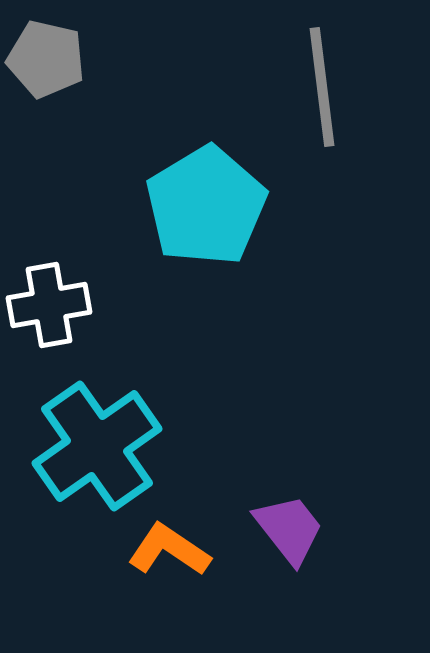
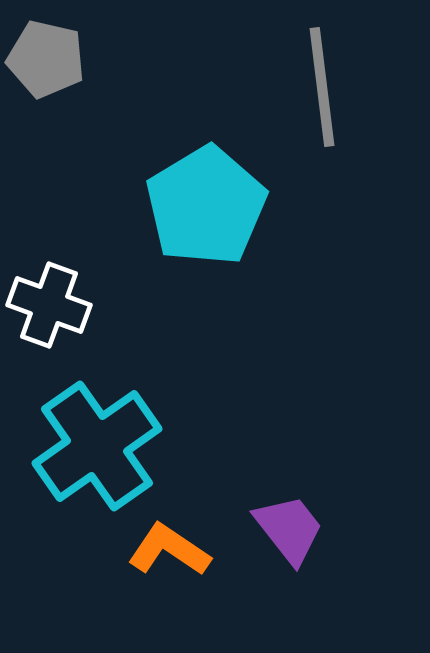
white cross: rotated 30 degrees clockwise
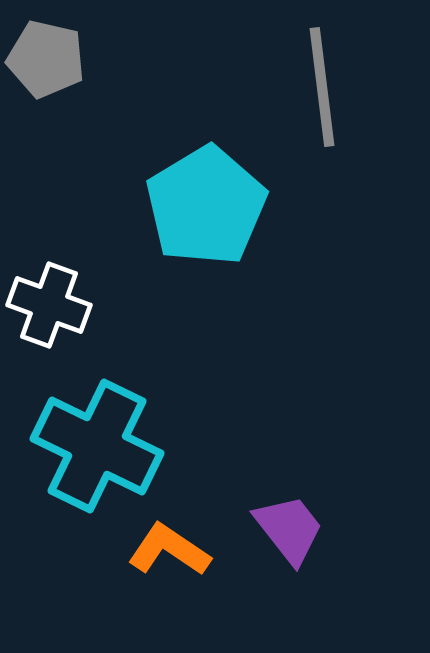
cyan cross: rotated 29 degrees counterclockwise
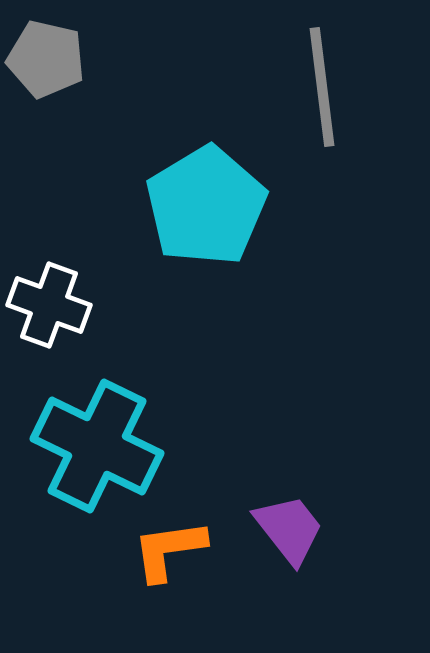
orange L-shape: rotated 42 degrees counterclockwise
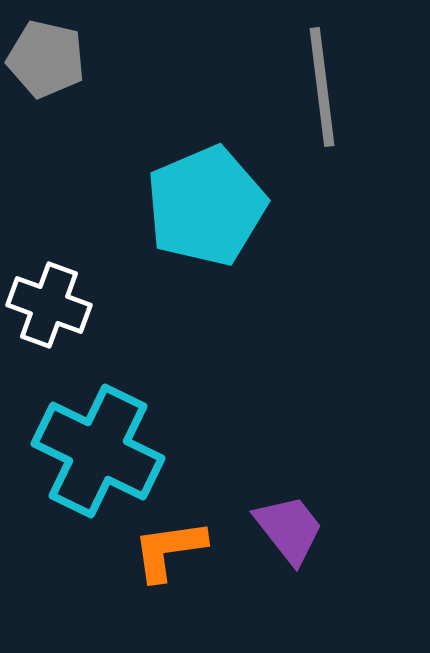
cyan pentagon: rotated 8 degrees clockwise
cyan cross: moved 1 px right, 5 px down
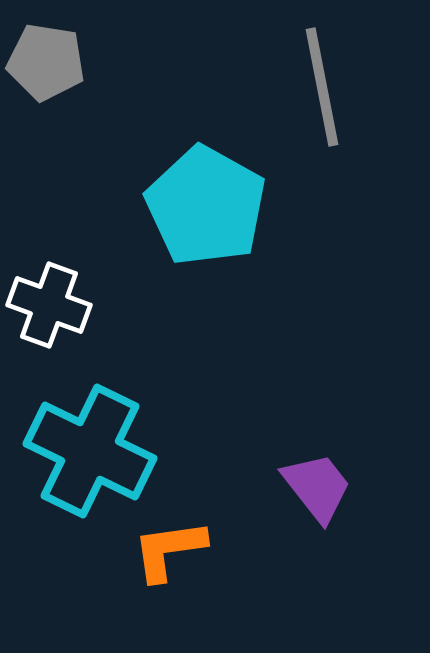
gray pentagon: moved 3 px down; rotated 4 degrees counterclockwise
gray line: rotated 4 degrees counterclockwise
cyan pentagon: rotated 20 degrees counterclockwise
cyan cross: moved 8 px left
purple trapezoid: moved 28 px right, 42 px up
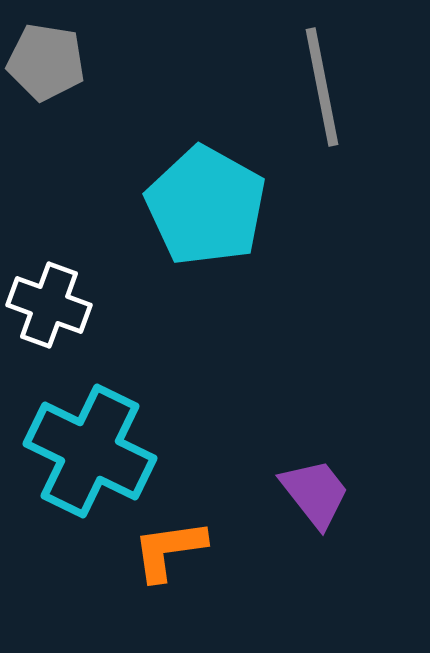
purple trapezoid: moved 2 px left, 6 px down
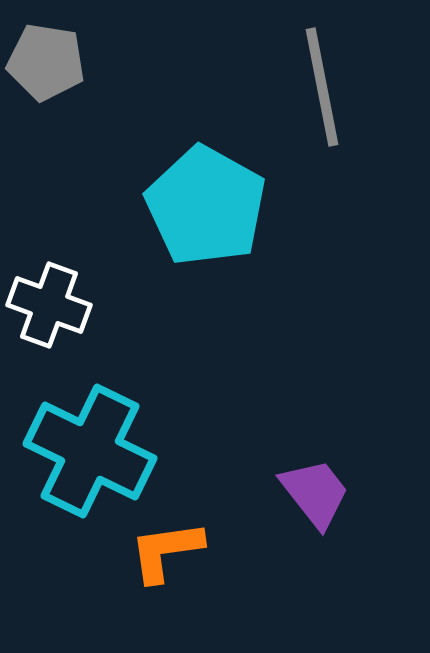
orange L-shape: moved 3 px left, 1 px down
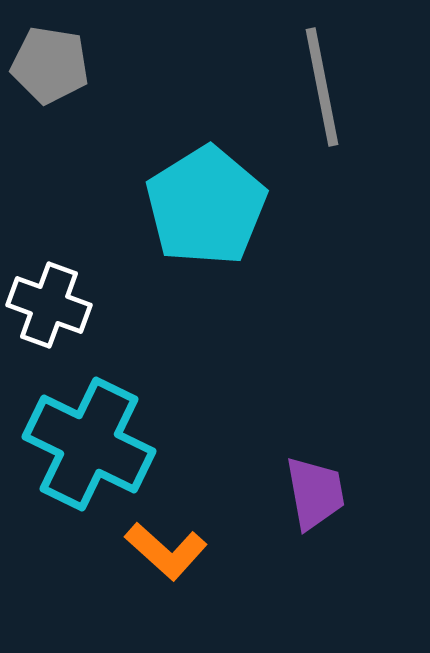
gray pentagon: moved 4 px right, 3 px down
cyan pentagon: rotated 11 degrees clockwise
cyan cross: moved 1 px left, 7 px up
purple trapezoid: rotated 28 degrees clockwise
orange L-shape: rotated 130 degrees counterclockwise
